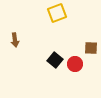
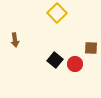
yellow square: rotated 24 degrees counterclockwise
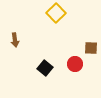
yellow square: moved 1 px left
black square: moved 10 px left, 8 px down
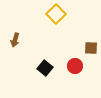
yellow square: moved 1 px down
brown arrow: rotated 24 degrees clockwise
red circle: moved 2 px down
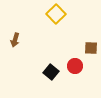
black square: moved 6 px right, 4 px down
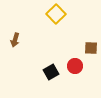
black square: rotated 21 degrees clockwise
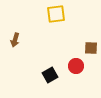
yellow square: rotated 36 degrees clockwise
red circle: moved 1 px right
black square: moved 1 px left, 3 px down
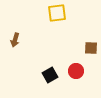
yellow square: moved 1 px right, 1 px up
red circle: moved 5 px down
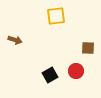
yellow square: moved 1 px left, 3 px down
brown arrow: rotated 88 degrees counterclockwise
brown square: moved 3 px left
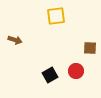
brown square: moved 2 px right
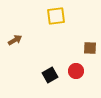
brown arrow: rotated 48 degrees counterclockwise
